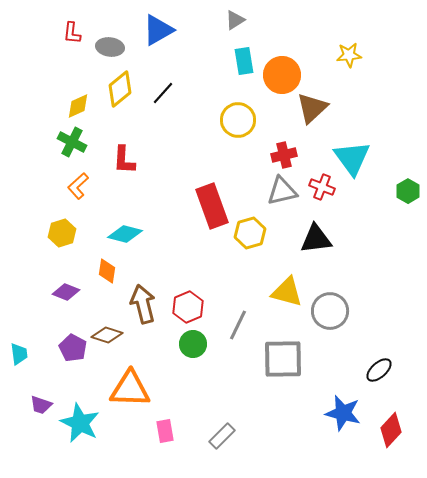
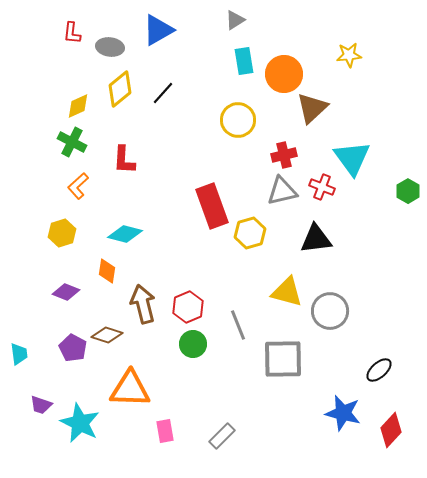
orange circle at (282, 75): moved 2 px right, 1 px up
gray line at (238, 325): rotated 48 degrees counterclockwise
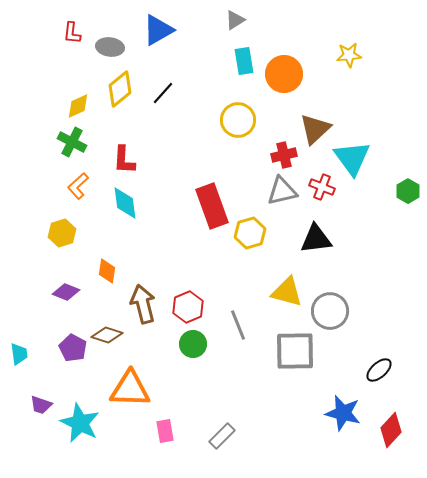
brown triangle at (312, 108): moved 3 px right, 21 px down
cyan diamond at (125, 234): moved 31 px up; rotated 68 degrees clockwise
gray square at (283, 359): moved 12 px right, 8 px up
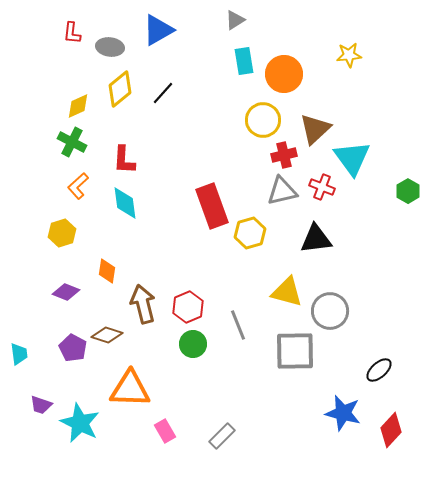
yellow circle at (238, 120): moved 25 px right
pink rectangle at (165, 431): rotated 20 degrees counterclockwise
